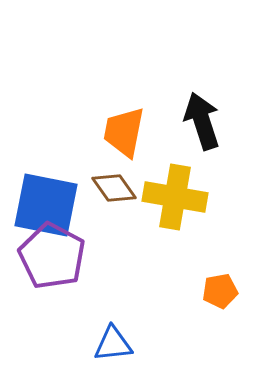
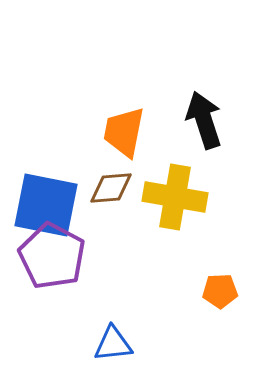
black arrow: moved 2 px right, 1 px up
brown diamond: moved 3 px left; rotated 60 degrees counterclockwise
orange pentagon: rotated 8 degrees clockwise
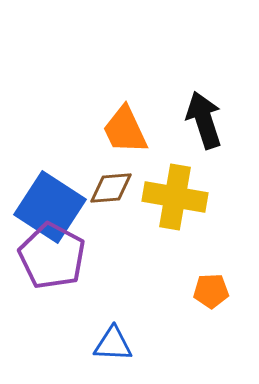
orange trapezoid: moved 1 px right, 2 px up; rotated 36 degrees counterclockwise
blue square: moved 4 px right, 2 px down; rotated 22 degrees clockwise
orange pentagon: moved 9 px left
blue triangle: rotated 9 degrees clockwise
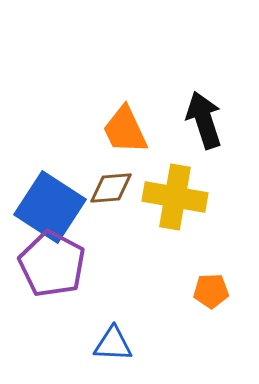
purple pentagon: moved 8 px down
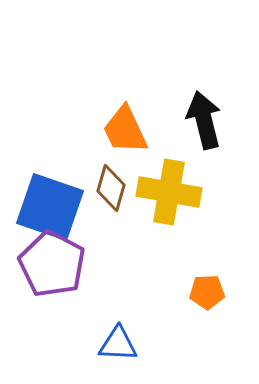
black arrow: rotated 4 degrees clockwise
brown diamond: rotated 69 degrees counterclockwise
yellow cross: moved 6 px left, 5 px up
blue square: rotated 14 degrees counterclockwise
orange pentagon: moved 4 px left, 1 px down
blue triangle: moved 5 px right
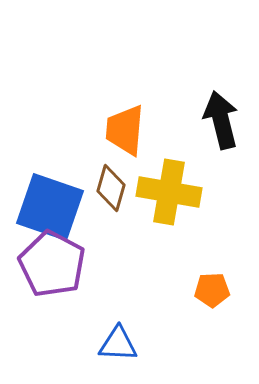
black arrow: moved 17 px right
orange trapezoid: rotated 30 degrees clockwise
orange pentagon: moved 5 px right, 2 px up
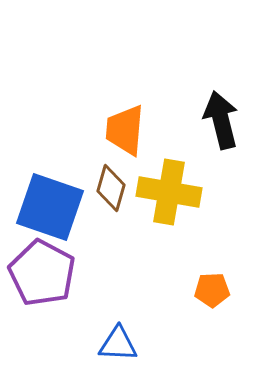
purple pentagon: moved 10 px left, 9 px down
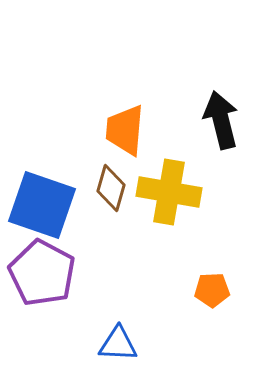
blue square: moved 8 px left, 2 px up
